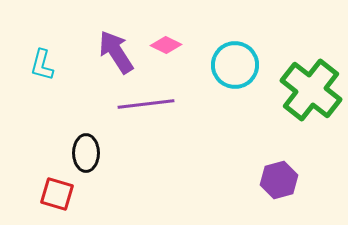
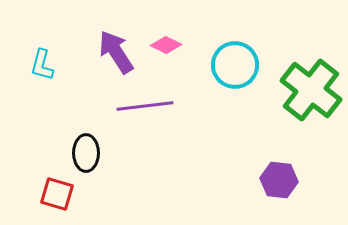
purple line: moved 1 px left, 2 px down
purple hexagon: rotated 21 degrees clockwise
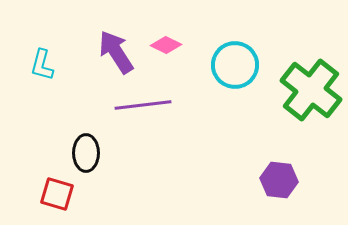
purple line: moved 2 px left, 1 px up
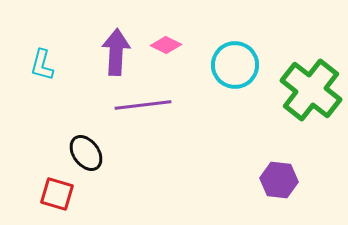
purple arrow: rotated 36 degrees clockwise
black ellipse: rotated 36 degrees counterclockwise
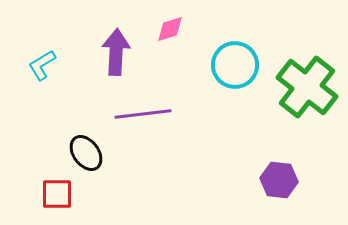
pink diamond: moved 4 px right, 16 px up; rotated 44 degrees counterclockwise
cyan L-shape: rotated 44 degrees clockwise
green cross: moved 4 px left, 3 px up
purple line: moved 9 px down
red square: rotated 16 degrees counterclockwise
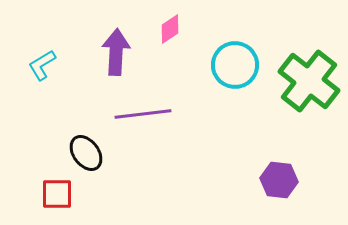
pink diamond: rotated 16 degrees counterclockwise
green cross: moved 2 px right, 6 px up
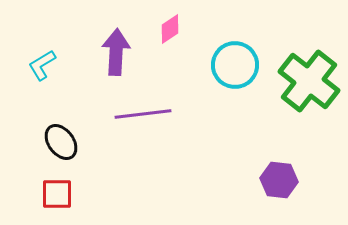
black ellipse: moved 25 px left, 11 px up
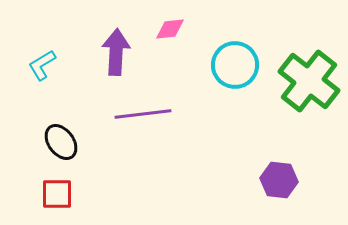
pink diamond: rotated 28 degrees clockwise
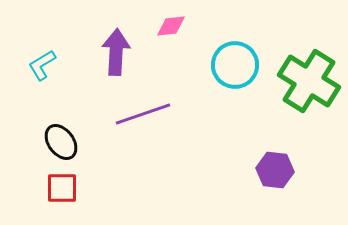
pink diamond: moved 1 px right, 3 px up
green cross: rotated 6 degrees counterclockwise
purple line: rotated 12 degrees counterclockwise
purple hexagon: moved 4 px left, 10 px up
red square: moved 5 px right, 6 px up
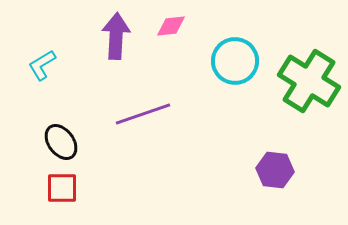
purple arrow: moved 16 px up
cyan circle: moved 4 px up
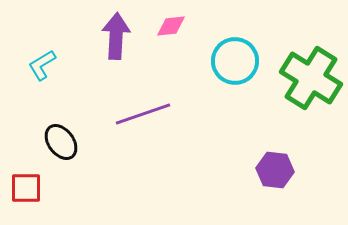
green cross: moved 2 px right, 3 px up
red square: moved 36 px left
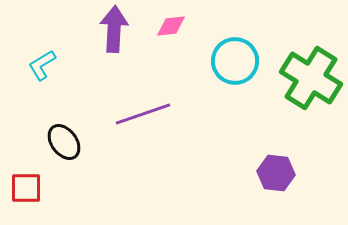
purple arrow: moved 2 px left, 7 px up
black ellipse: moved 3 px right
purple hexagon: moved 1 px right, 3 px down
